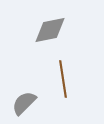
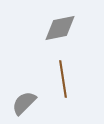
gray diamond: moved 10 px right, 2 px up
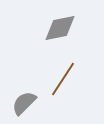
brown line: rotated 42 degrees clockwise
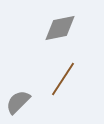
gray semicircle: moved 6 px left, 1 px up
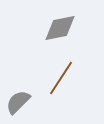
brown line: moved 2 px left, 1 px up
